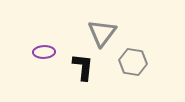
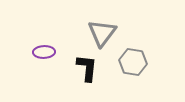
black L-shape: moved 4 px right, 1 px down
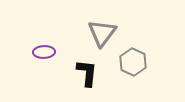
gray hexagon: rotated 16 degrees clockwise
black L-shape: moved 5 px down
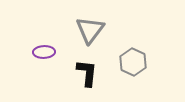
gray triangle: moved 12 px left, 3 px up
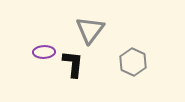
black L-shape: moved 14 px left, 9 px up
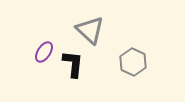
gray triangle: rotated 24 degrees counterclockwise
purple ellipse: rotated 55 degrees counterclockwise
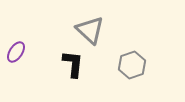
purple ellipse: moved 28 px left
gray hexagon: moved 1 px left, 3 px down; rotated 16 degrees clockwise
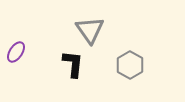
gray triangle: rotated 12 degrees clockwise
gray hexagon: moved 2 px left; rotated 12 degrees counterclockwise
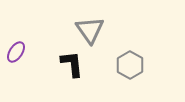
black L-shape: moved 1 px left; rotated 12 degrees counterclockwise
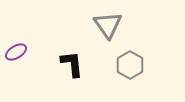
gray triangle: moved 18 px right, 5 px up
purple ellipse: rotated 25 degrees clockwise
